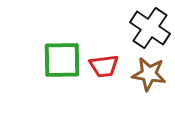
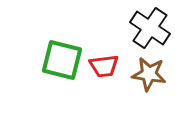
green square: rotated 15 degrees clockwise
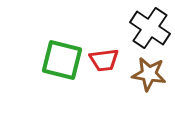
red trapezoid: moved 6 px up
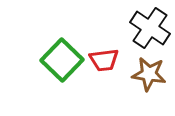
green square: rotated 30 degrees clockwise
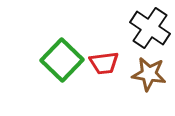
red trapezoid: moved 3 px down
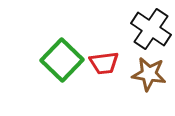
black cross: moved 1 px right, 1 px down
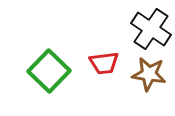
green square: moved 13 px left, 11 px down
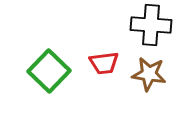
black cross: moved 4 px up; rotated 30 degrees counterclockwise
